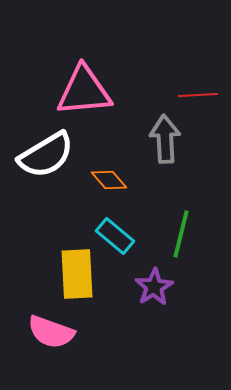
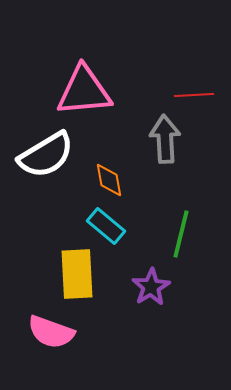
red line: moved 4 px left
orange diamond: rotated 30 degrees clockwise
cyan rectangle: moved 9 px left, 10 px up
purple star: moved 3 px left
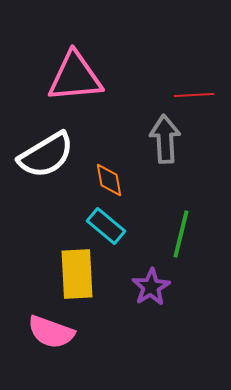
pink triangle: moved 9 px left, 14 px up
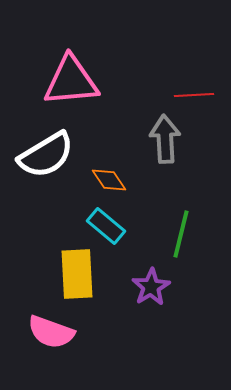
pink triangle: moved 4 px left, 4 px down
orange diamond: rotated 24 degrees counterclockwise
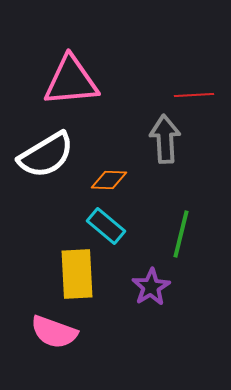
orange diamond: rotated 54 degrees counterclockwise
pink semicircle: moved 3 px right
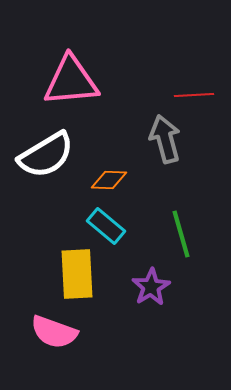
gray arrow: rotated 12 degrees counterclockwise
green line: rotated 30 degrees counterclockwise
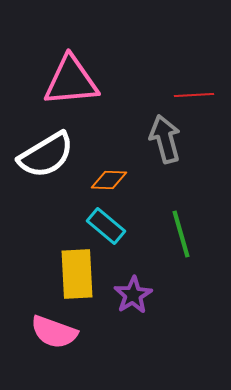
purple star: moved 18 px left, 8 px down
